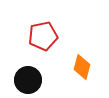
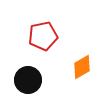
orange diamond: rotated 45 degrees clockwise
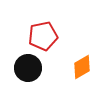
black circle: moved 12 px up
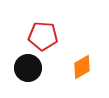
red pentagon: rotated 16 degrees clockwise
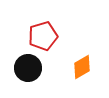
red pentagon: rotated 20 degrees counterclockwise
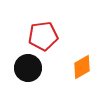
red pentagon: rotated 8 degrees clockwise
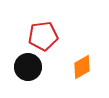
black circle: moved 1 px up
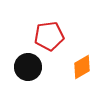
red pentagon: moved 6 px right
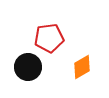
red pentagon: moved 2 px down
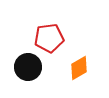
orange diamond: moved 3 px left, 1 px down
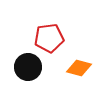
orange diamond: rotated 45 degrees clockwise
